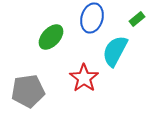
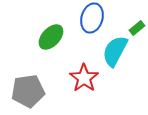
green rectangle: moved 9 px down
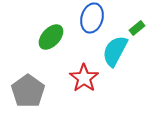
gray pentagon: rotated 28 degrees counterclockwise
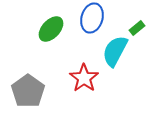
green ellipse: moved 8 px up
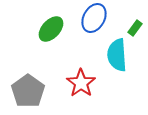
blue ellipse: moved 2 px right; rotated 12 degrees clockwise
green rectangle: moved 2 px left; rotated 14 degrees counterclockwise
cyan semicircle: moved 2 px right, 4 px down; rotated 32 degrees counterclockwise
red star: moved 3 px left, 5 px down
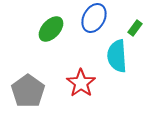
cyan semicircle: moved 1 px down
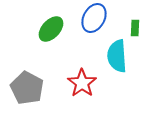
green rectangle: rotated 35 degrees counterclockwise
red star: moved 1 px right
gray pentagon: moved 1 px left, 3 px up; rotated 8 degrees counterclockwise
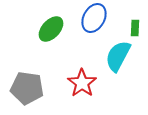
cyan semicircle: moved 1 px right; rotated 32 degrees clockwise
gray pentagon: rotated 20 degrees counterclockwise
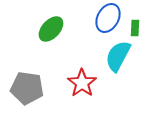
blue ellipse: moved 14 px right
